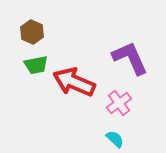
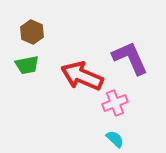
green trapezoid: moved 9 px left
red arrow: moved 8 px right, 6 px up
pink cross: moved 4 px left; rotated 15 degrees clockwise
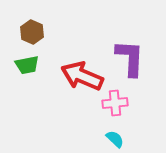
purple L-shape: rotated 27 degrees clockwise
pink cross: rotated 15 degrees clockwise
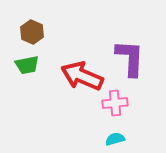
cyan semicircle: rotated 60 degrees counterclockwise
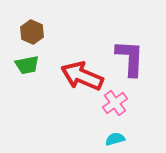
pink cross: rotated 30 degrees counterclockwise
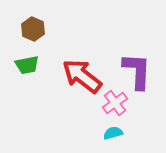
brown hexagon: moved 1 px right, 3 px up
purple L-shape: moved 7 px right, 13 px down
red arrow: rotated 15 degrees clockwise
cyan semicircle: moved 2 px left, 6 px up
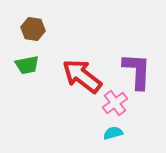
brown hexagon: rotated 15 degrees counterclockwise
